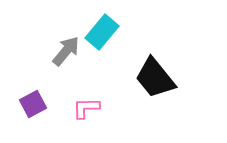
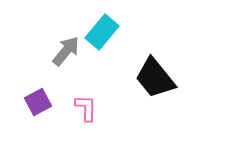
purple square: moved 5 px right, 2 px up
pink L-shape: rotated 92 degrees clockwise
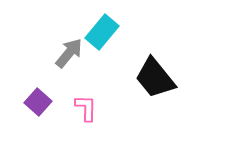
gray arrow: moved 3 px right, 2 px down
purple square: rotated 20 degrees counterclockwise
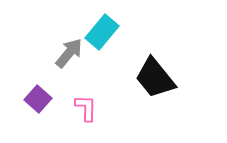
purple square: moved 3 px up
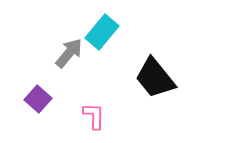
pink L-shape: moved 8 px right, 8 px down
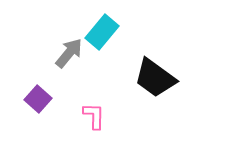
black trapezoid: rotated 15 degrees counterclockwise
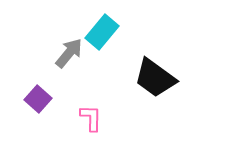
pink L-shape: moved 3 px left, 2 px down
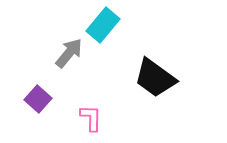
cyan rectangle: moved 1 px right, 7 px up
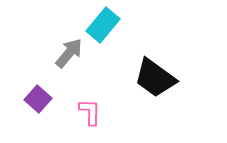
pink L-shape: moved 1 px left, 6 px up
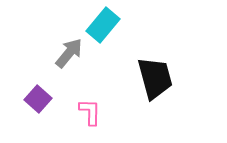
black trapezoid: rotated 141 degrees counterclockwise
